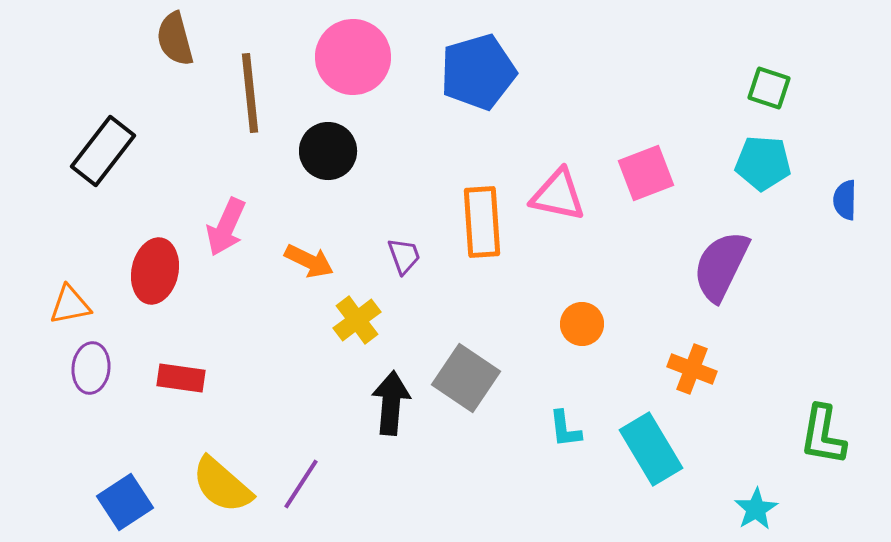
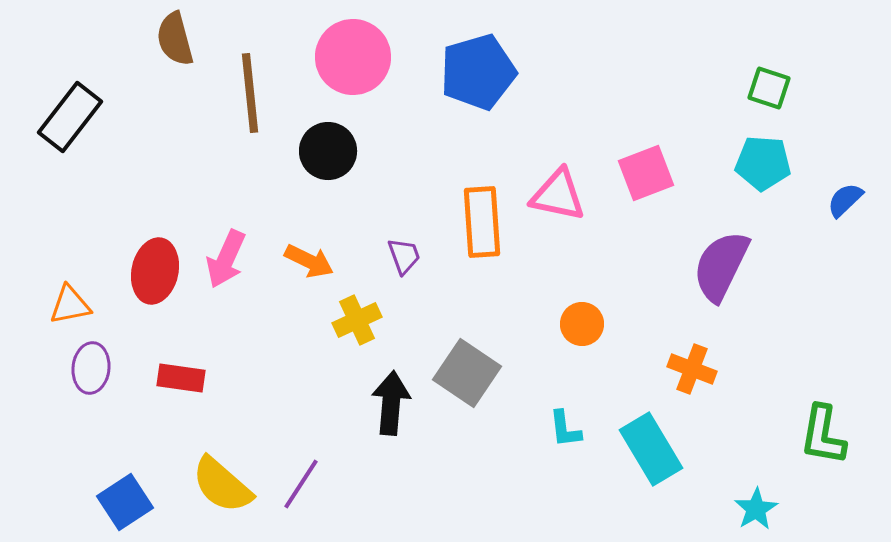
black rectangle: moved 33 px left, 34 px up
blue semicircle: rotated 45 degrees clockwise
pink arrow: moved 32 px down
yellow cross: rotated 12 degrees clockwise
gray square: moved 1 px right, 5 px up
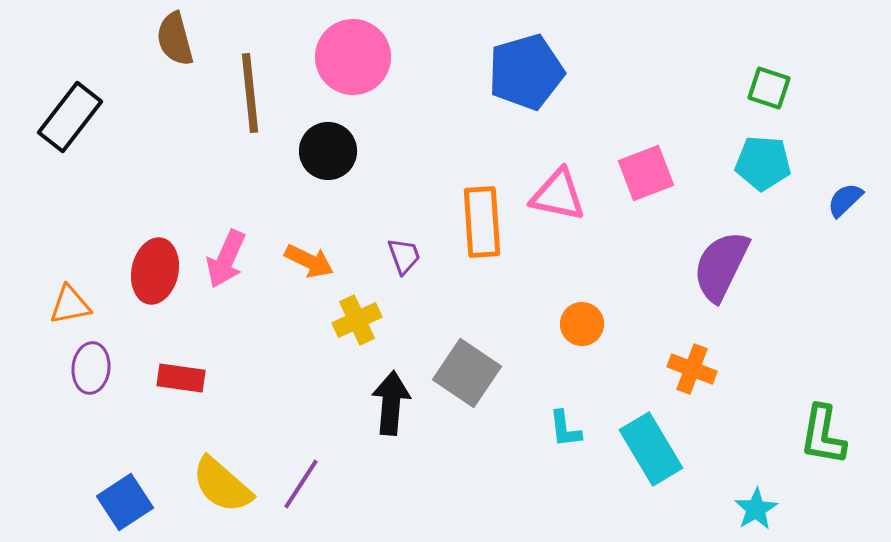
blue pentagon: moved 48 px right
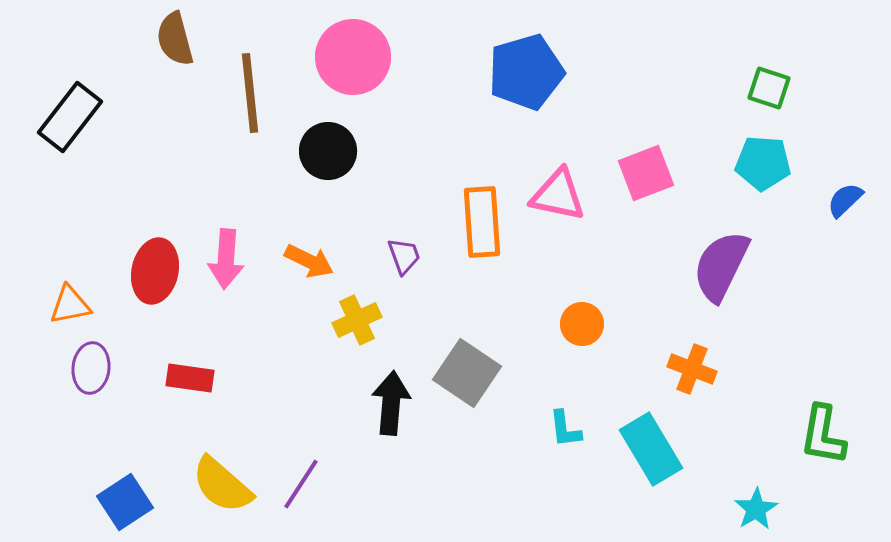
pink arrow: rotated 20 degrees counterclockwise
red rectangle: moved 9 px right
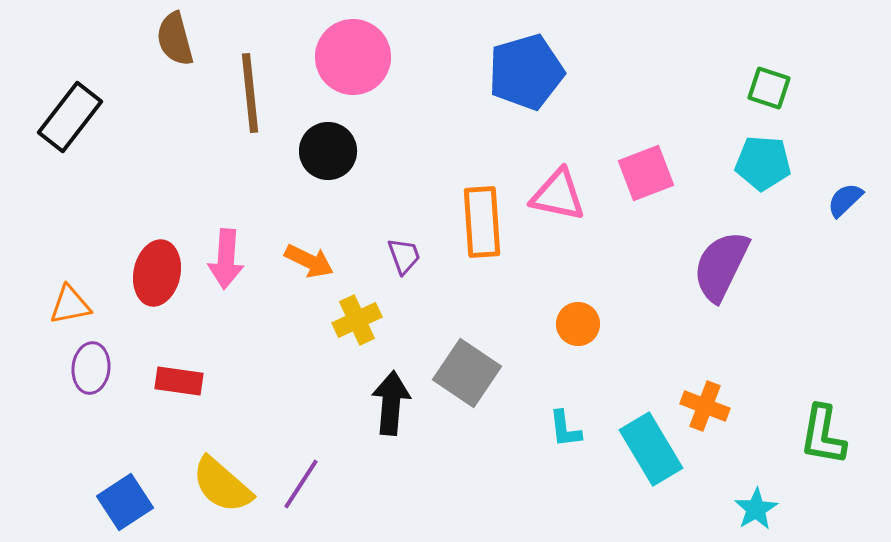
red ellipse: moved 2 px right, 2 px down
orange circle: moved 4 px left
orange cross: moved 13 px right, 37 px down
red rectangle: moved 11 px left, 3 px down
